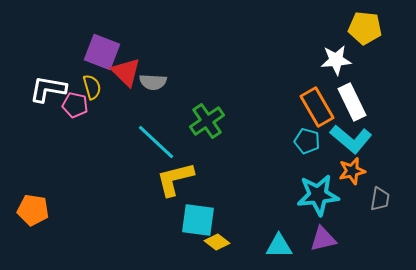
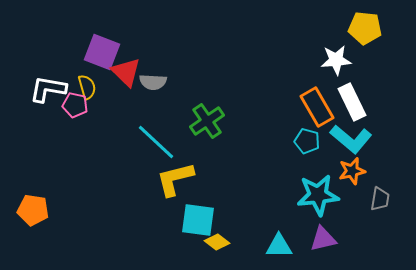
yellow semicircle: moved 5 px left
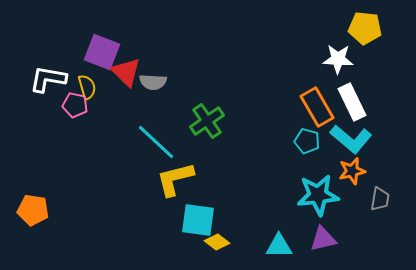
white star: moved 2 px right, 1 px up; rotated 8 degrees clockwise
white L-shape: moved 10 px up
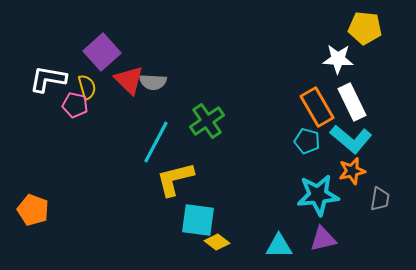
purple square: rotated 27 degrees clockwise
red triangle: moved 3 px right, 8 px down
cyan line: rotated 75 degrees clockwise
orange pentagon: rotated 12 degrees clockwise
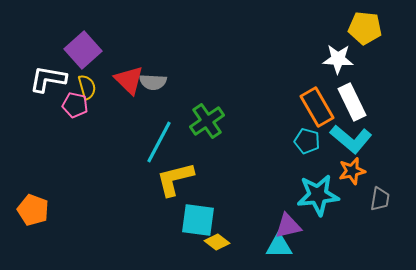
purple square: moved 19 px left, 2 px up
cyan line: moved 3 px right
purple triangle: moved 35 px left, 13 px up
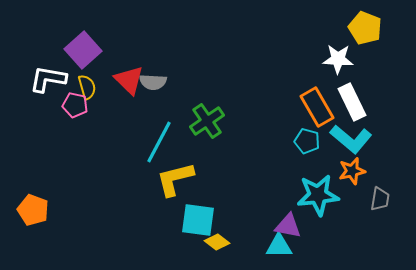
yellow pentagon: rotated 16 degrees clockwise
purple triangle: rotated 24 degrees clockwise
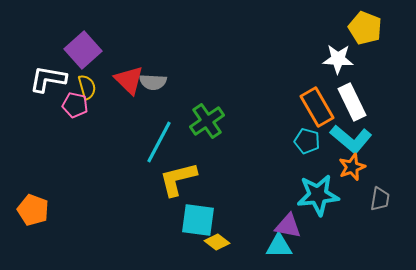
orange star: moved 4 px up; rotated 8 degrees counterclockwise
yellow L-shape: moved 3 px right
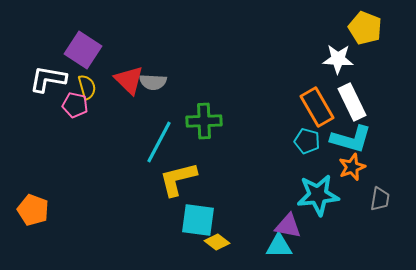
purple square: rotated 15 degrees counterclockwise
green cross: moved 3 px left; rotated 32 degrees clockwise
cyan L-shape: rotated 24 degrees counterclockwise
